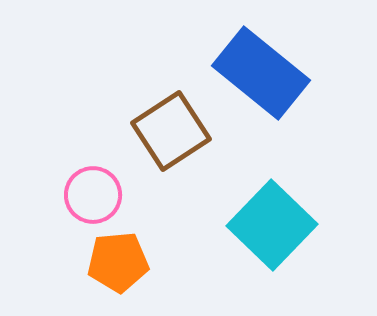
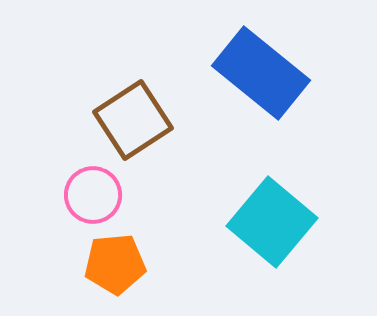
brown square: moved 38 px left, 11 px up
cyan square: moved 3 px up; rotated 4 degrees counterclockwise
orange pentagon: moved 3 px left, 2 px down
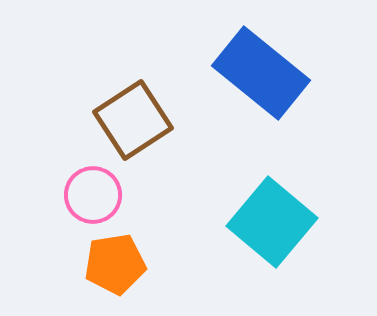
orange pentagon: rotated 4 degrees counterclockwise
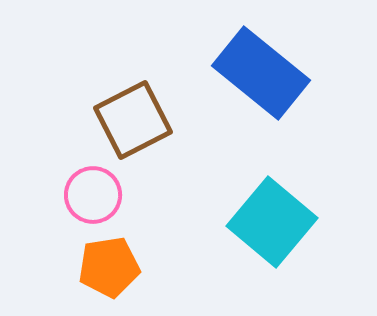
brown square: rotated 6 degrees clockwise
orange pentagon: moved 6 px left, 3 px down
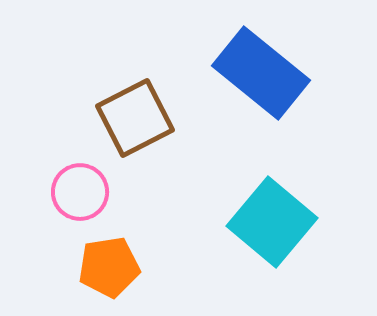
brown square: moved 2 px right, 2 px up
pink circle: moved 13 px left, 3 px up
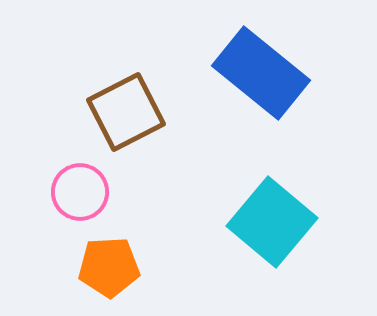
brown square: moved 9 px left, 6 px up
orange pentagon: rotated 6 degrees clockwise
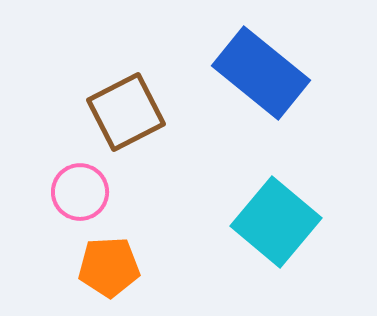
cyan square: moved 4 px right
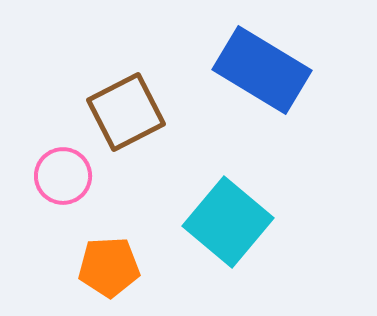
blue rectangle: moved 1 px right, 3 px up; rotated 8 degrees counterclockwise
pink circle: moved 17 px left, 16 px up
cyan square: moved 48 px left
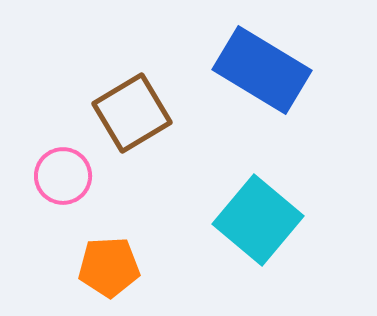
brown square: moved 6 px right, 1 px down; rotated 4 degrees counterclockwise
cyan square: moved 30 px right, 2 px up
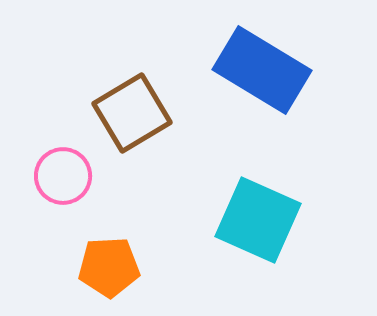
cyan square: rotated 16 degrees counterclockwise
